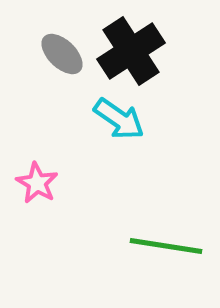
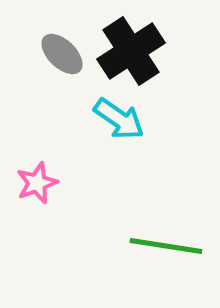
pink star: rotated 21 degrees clockwise
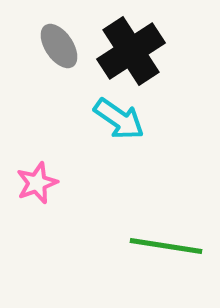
gray ellipse: moved 3 px left, 8 px up; rotated 12 degrees clockwise
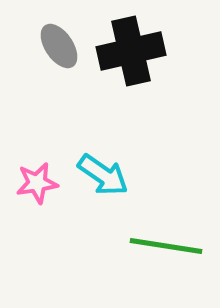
black cross: rotated 20 degrees clockwise
cyan arrow: moved 16 px left, 56 px down
pink star: rotated 12 degrees clockwise
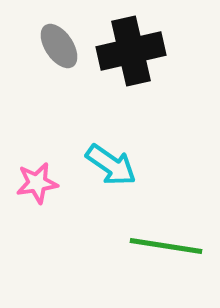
cyan arrow: moved 8 px right, 10 px up
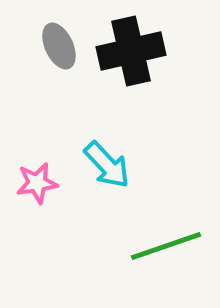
gray ellipse: rotated 9 degrees clockwise
cyan arrow: moved 4 px left; rotated 12 degrees clockwise
green line: rotated 28 degrees counterclockwise
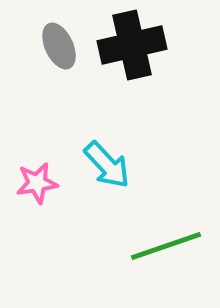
black cross: moved 1 px right, 6 px up
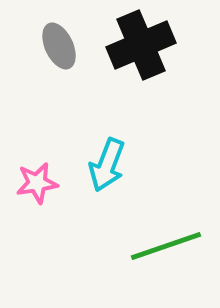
black cross: moved 9 px right; rotated 10 degrees counterclockwise
cyan arrow: rotated 64 degrees clockwise
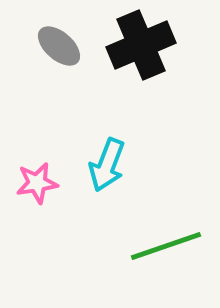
gray ellipse: rotated 24 degrees counterclockwise
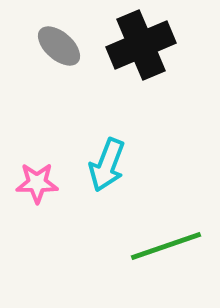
pink star: rotated 9 degrees clockwise
